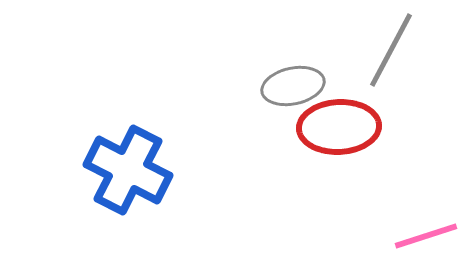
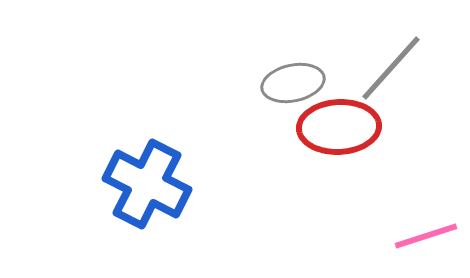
gray line: moved 18 px down; rotated 14 degrees clockwise
gray ellipse: moved 3 px up
blue cross: moved 19 px right, 14 px down
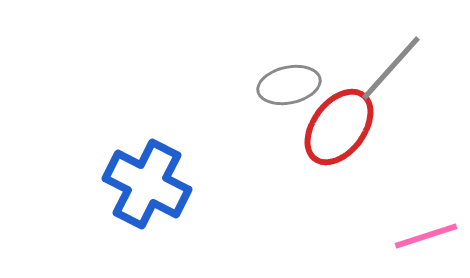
gray ellipse: moved 4 px left, 2 px down
red ellipse: rotated 50 degrees counterclockwise
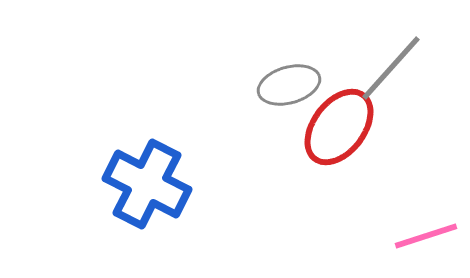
gray ellipse: rotated 4 degrees counterclockwise
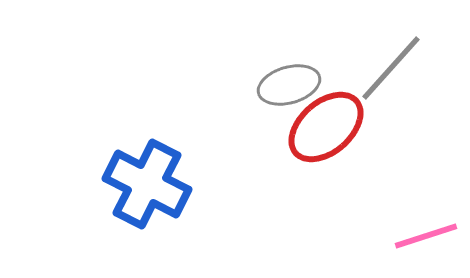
red ellipse: moved 13 px left; rotated 12 degrees clockwise
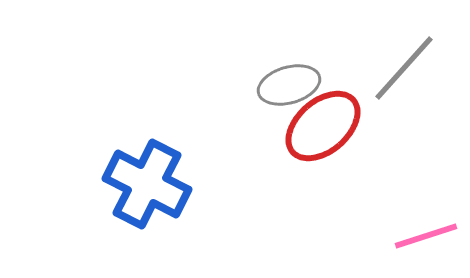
gray line: moved 13 px right
red ellipse: moved 3 px left, 1 px up
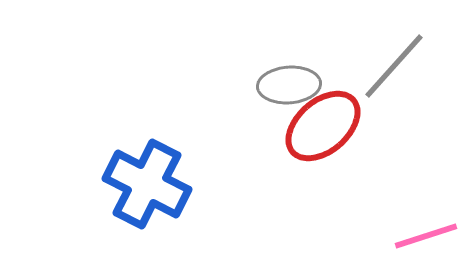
gray line: moved 10 px left, 2 px up
gray ellipse: rotated 12 degrees clockwise
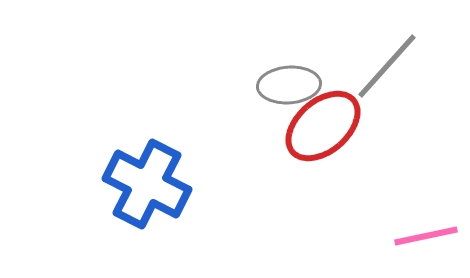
gray line: moved 7 px left
pink line: rotated 6 degrees clockwise
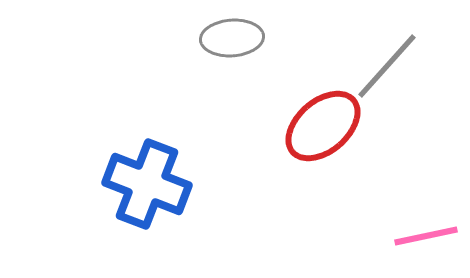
gray ellipse: moved 57 px left, 47 px up
blue cross: rotated 6 degrees counterclockwise
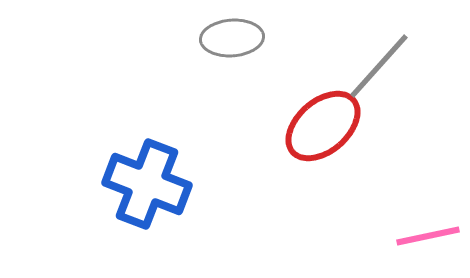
gray line: moved 8 px left
pink line: moved 2 px right
